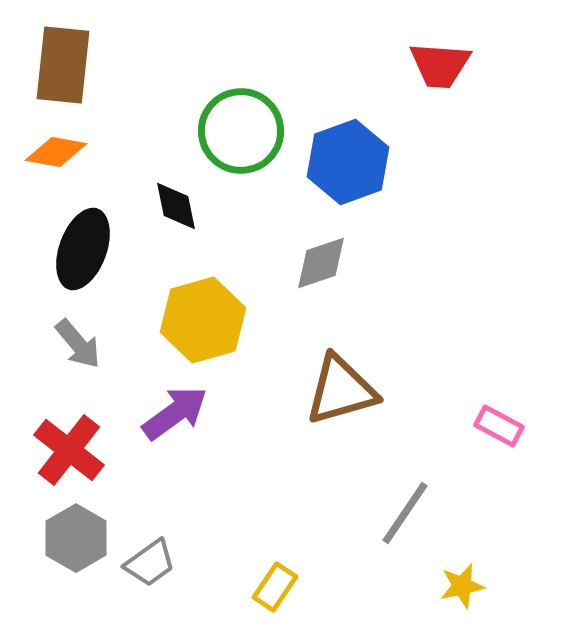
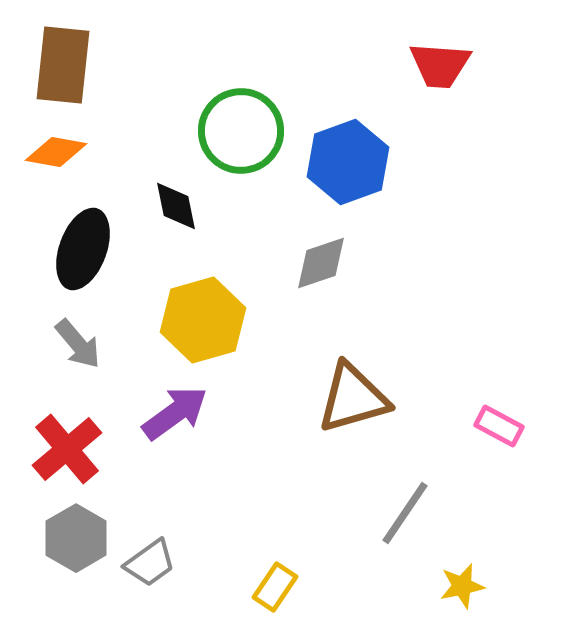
brown triangle: moved 12 px right, 8 px down
red cross: moved 2 px left, 1 px up; rotated 12 degrees clockwise
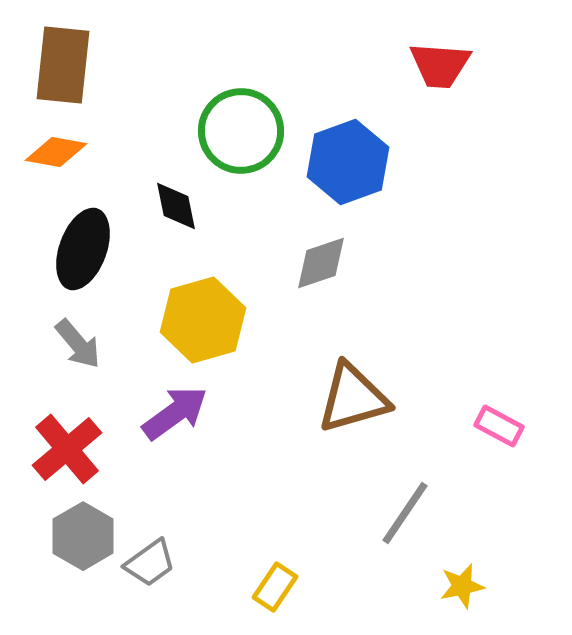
gray hexagon: moved 7 px right, 2 px up
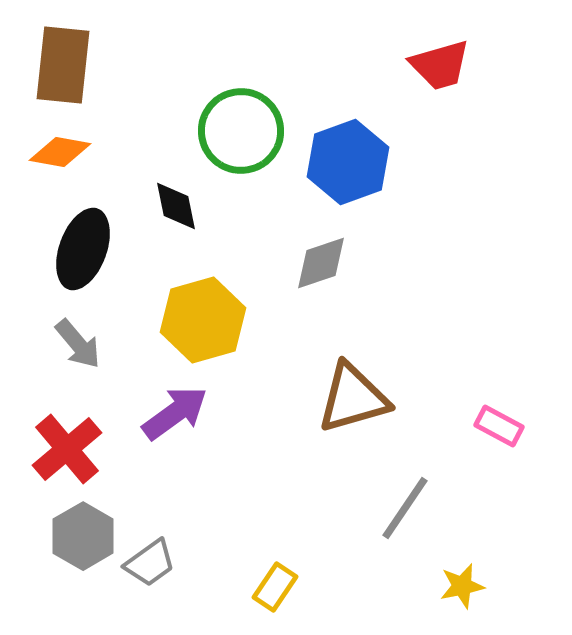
red trapezoid: rotated 20 degrees counterclockwise
orange diamond: moved 4 px right
gray line: moved 5 px up
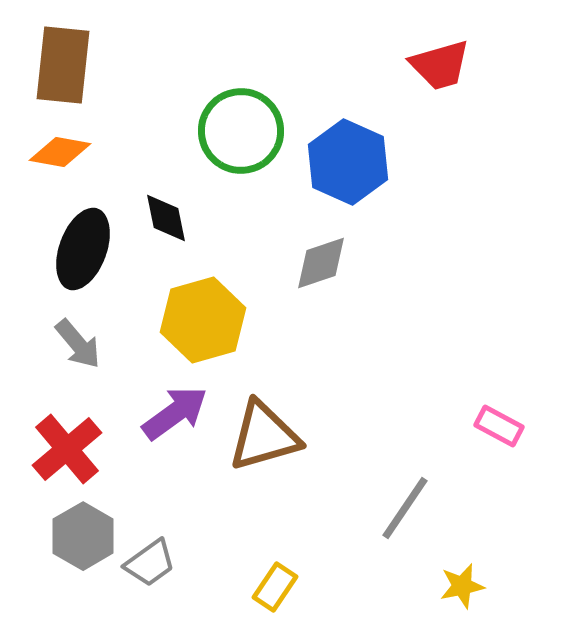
blue hexagon: rotated 16 degrees counterclockwise
black diamond: moved 10 px left, 12 px down
brown triangle: moved 89 px left, 38 px down
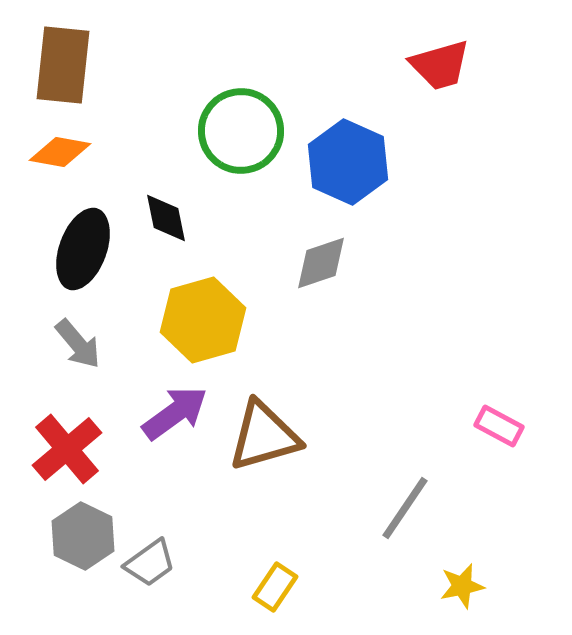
gray hexagon: rotated 4 degrees counterclockwise
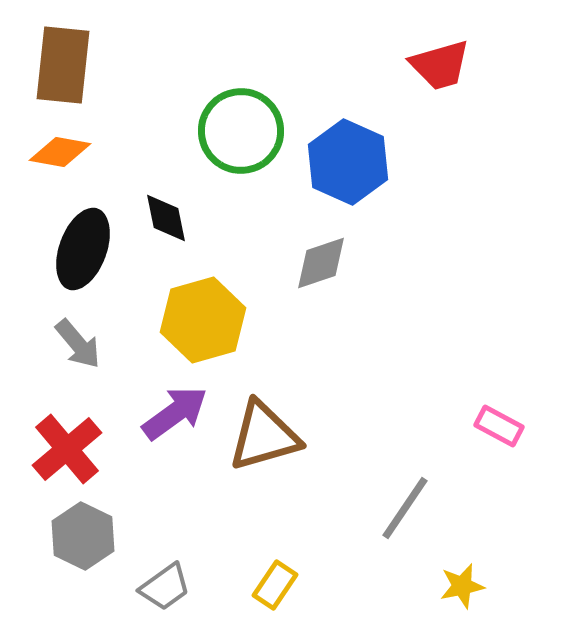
gray trapezoid: moved 15 px right, 24 px down
yellow rectangle: moved 2 px up
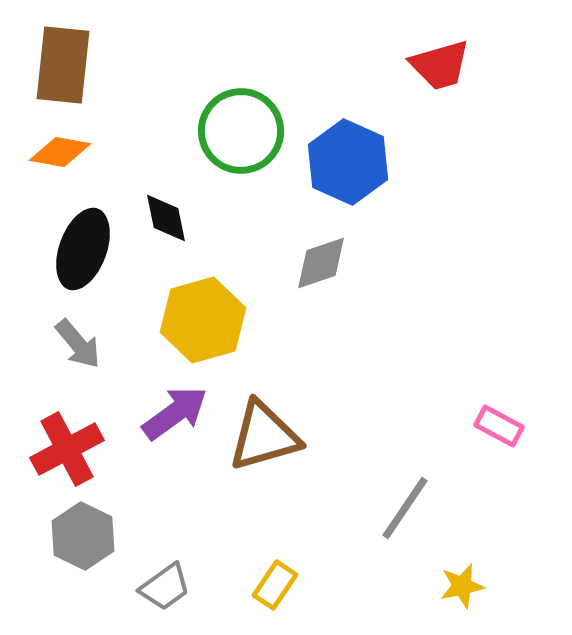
red cross: rotated 12 degrees clockwise
